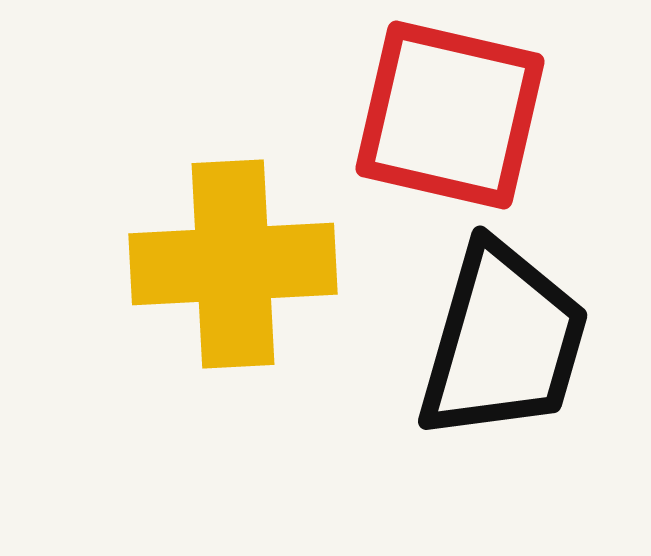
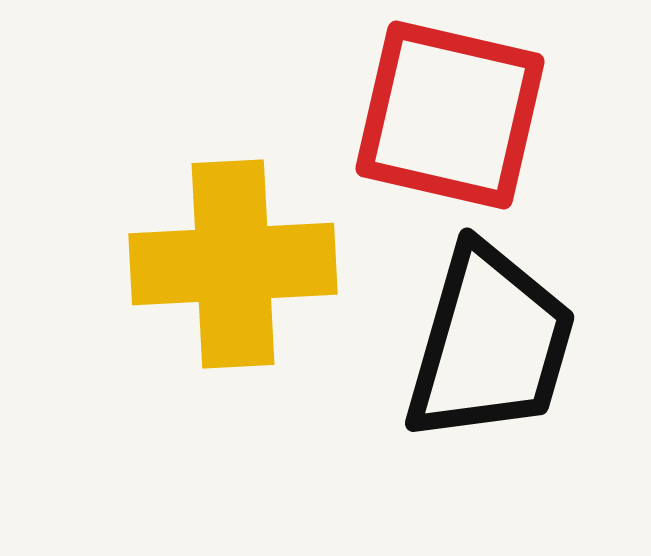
black trapezoid: moved 13 px left, 2 px down
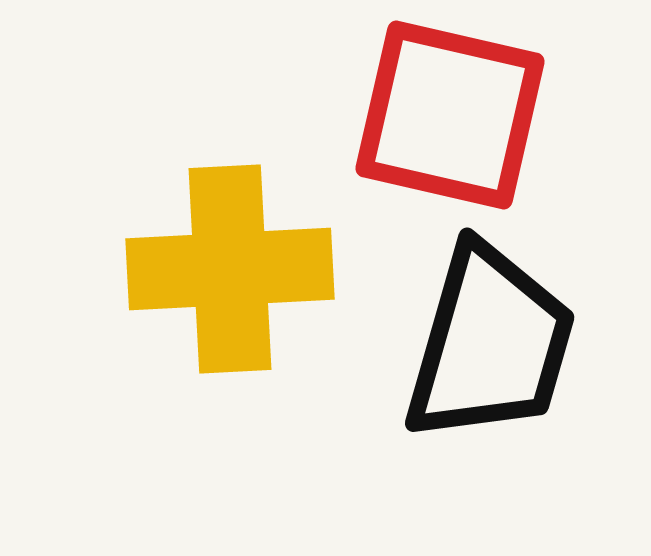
yellow cross: moved 3 px left, 5 px down
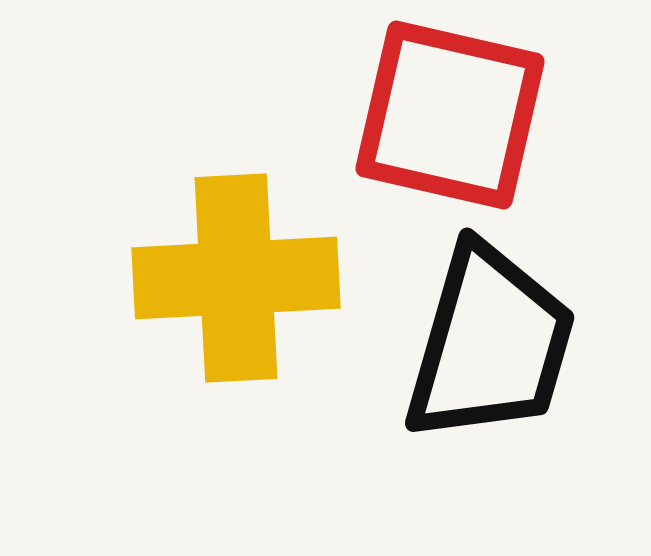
yellow cross: moved 6 px right, 9 px down
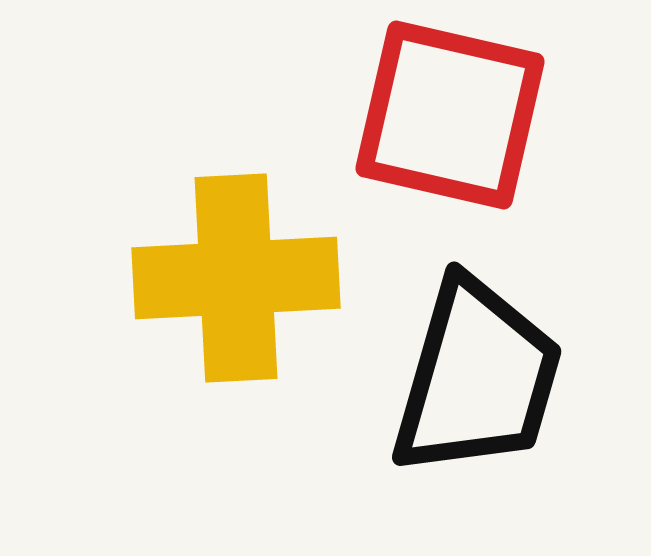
black trapezoid: moved 13 px left, 34 px down
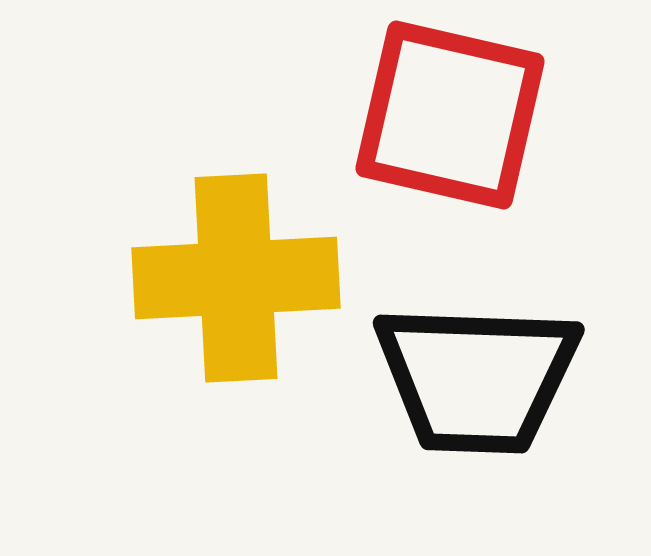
black trapezoid: rotated 76 degrees clockwise
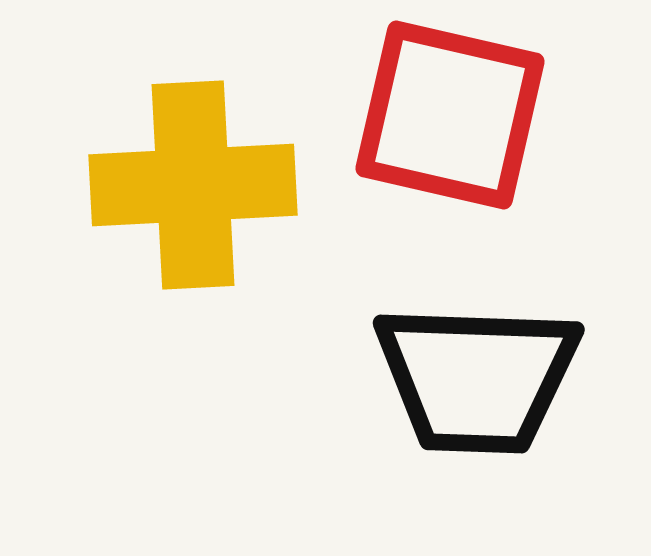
yellow cross: moved 43 px left, 93 px up
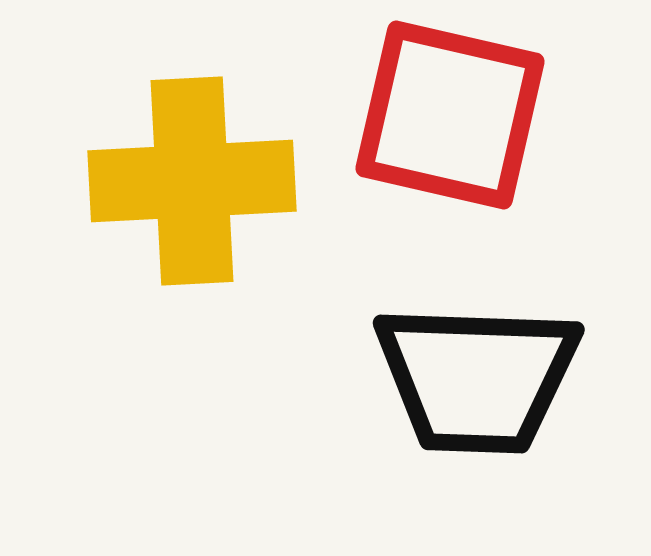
yellow cross: moved 1 px left, 4 px up
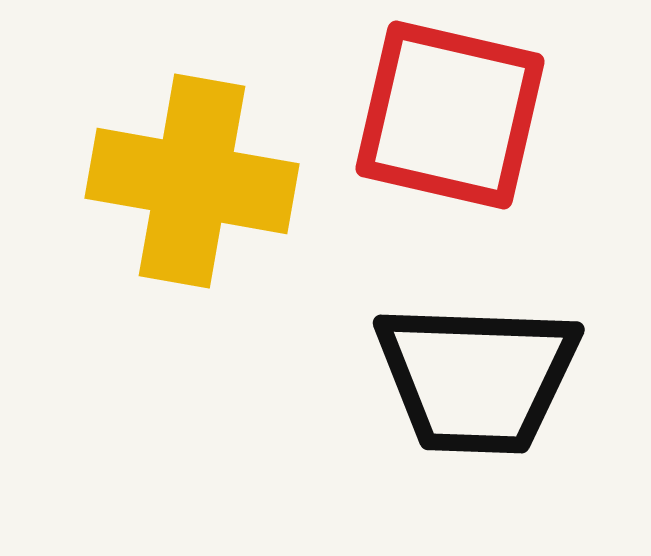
yellow cross: rotated 13 degrees clockwise
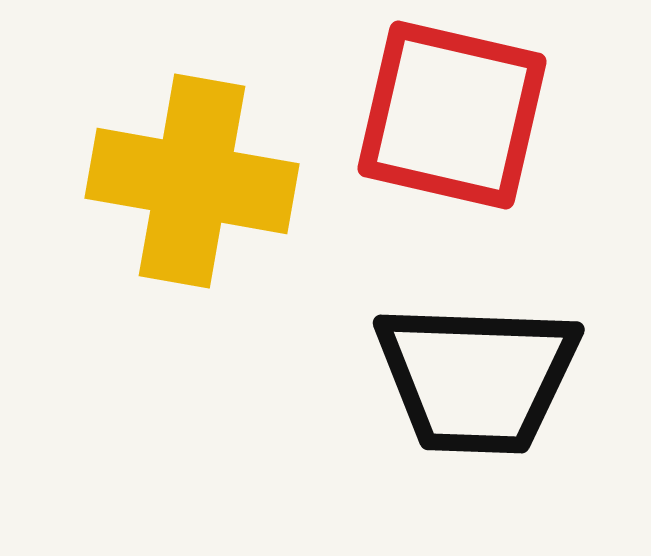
red square: moved 2 px right
